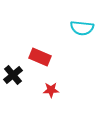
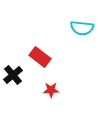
red rectangle: rotated 15 degrees clockwise
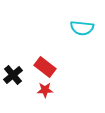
red rectangle: moved 5 px right, 10 px down
red star: moved 6 px left
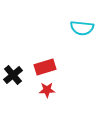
red rectangle: rotated 55 degrees counterclockwise
red star: moved 2 px right
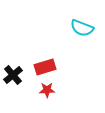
cyan semicircle: rotated 15 degrees clockwise
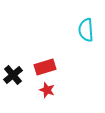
cyan semicircle: moved 4 px right, 2 px down; rotated 65 degrees clockwise
red star: rotated 21 degrees clockwise
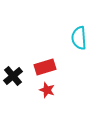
cyan semicircle: moved 7 px left, 8 px down
black cross: moved 1 px down
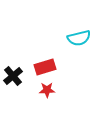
cyan semicircle: rotated 100 degrees counterclockwise
red star: rotated 21 degrees counterclockwise
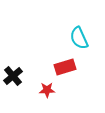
cyan semicircle: rotated 80 degrees clockwise
red rectangle: moved 20 px right
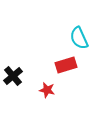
red rectangle: moved 1 px right, 2 px up
red star: rotated 14 degrees clockwise
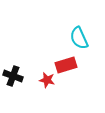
black cross: rotated 30 degrees counterclockwise
red star: moved 10 px up
